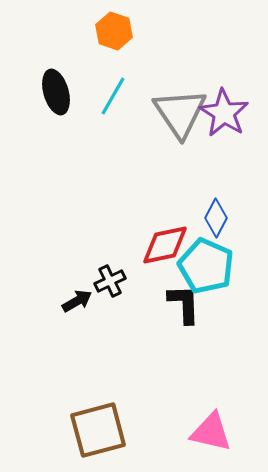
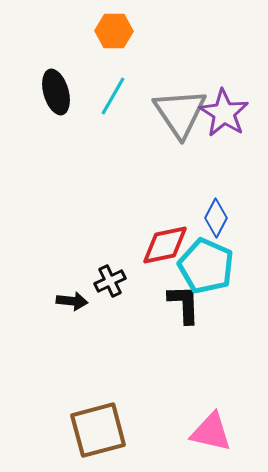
orange hexagon: rotated 18 degrees counterclockwise
black arrow: moved 5 px left; rotated 36 degrees clockwise
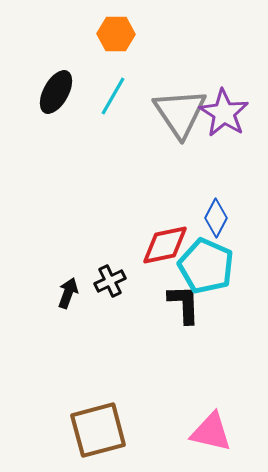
orange hexagon: moved 2 px right, 3 px down
black ellipse: rotated 45 degrees clockwise
black arrow: moved 4 px left, 8 px up; rotated 76 degrees counterclockwise
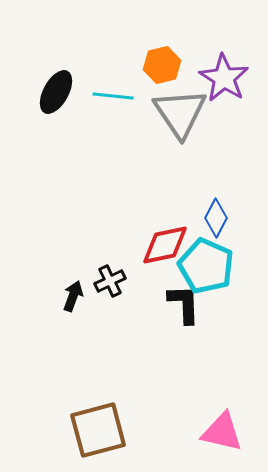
orange hexagon: moved 46 px right, 31 px down; rotated 15 degrees counterclockwise
cyan line: rotated 66 degrees clockwise
purple star: moved 35 px up
black arrow: moved 5 px right, 3 px down
pink triangle: moved 11 px right
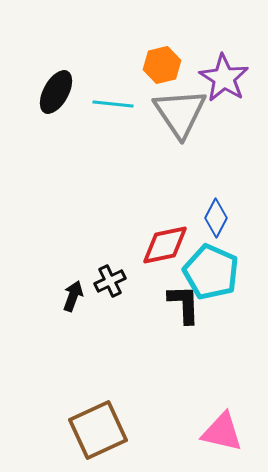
cyan line: moved 8 px down
cyan pentagon: moved 5 px right, 6 px down
brown square: rotated 10 degrees counterclockwise
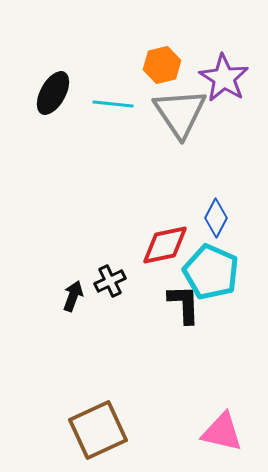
black ellipse: moved 3 px left, 1 px down
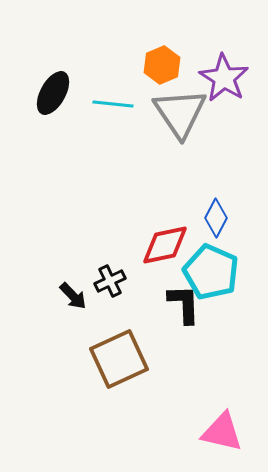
orange hexagon: rotated 9 degrees counterclockwise
black arrow: rotated 116 degrees clockwise
brown square: moved 21 px right, 71 px up
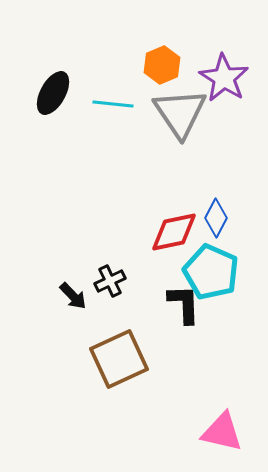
red diamond: moved 9 px right, 13 px up
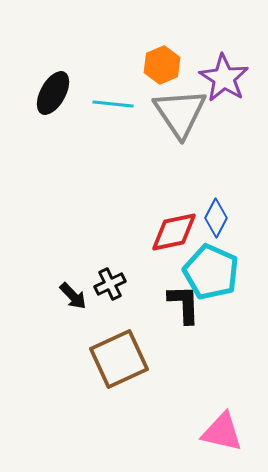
black cross: moved 3 px down
